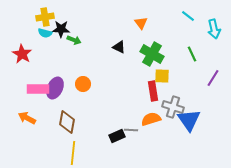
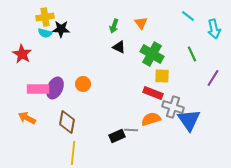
green arrow: moved 40 px right, 14 px up; rotated 88 degrees clockwise
red rectangle: moved 2 px down; rotated 60 degrees counterclockwise
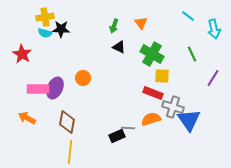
orange circle: moved 6 px up
gray line: moved 3 px left, 2 px up
yellow line: moved 3 px left, 1 px up
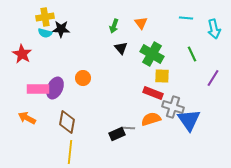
cyan line: moved 2 px left, 2 px down; rotated 32 degrees counterclockwise
black triangle: moved 2 px right, 1 px down; rotated 24 degrees clockwise
black rectangle: moved 2 px up
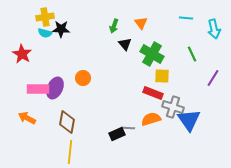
black triangle: moved 4 px right, 4 px up
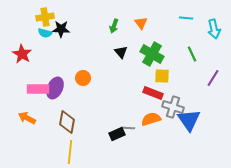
black triangle: moved 4 px left, 8 px down
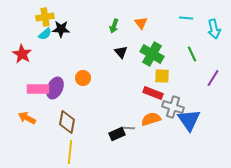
cyan semicircle: moved 1 px down; rotated 56 degrees counterclockwise
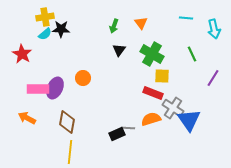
black triangle: moved 2 px left, 2 px up; rotated 16 degrees clockwise
gray cross: moved 1 px down; rotated 15 degrees clockwise
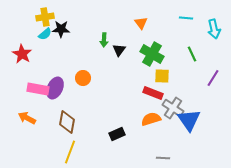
green arrow: moved 10 px left, 14 px down; rotated 16 degrees counterclockwise
pink rectangle: rotated 10 degrees clockwise
gray line: moved 35 px right, 30 px down
yellow line: rotated 15 degrees clockwise
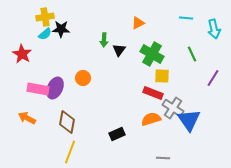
orange triangle: moved 3 px left; rotated 40 degrees clockwise
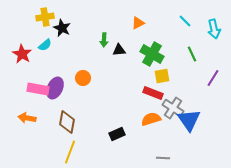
cyan line: moved 1 px left, 3 px down; rotated 40 degrees clockwise
black star: moved 1 px right, 1 px up; rotated 24 degrees clockwise
cyan semicircle: moved 11 px down
black triangle: rotated 48 degrees clockwise
yellow square: rotated 14 degrees counterclockwise
orange arrow: rotated 18 degrees counterclockwise
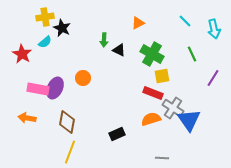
cyan semicircle: moved 3 px up
black triangle: rotated 32 degrees clockwise
gray line: moved 1 px left
